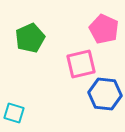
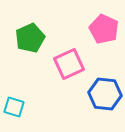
pink square: moved 12 px left; rotated 12 degrees counterclockwise
cyan square: moved 6 px up
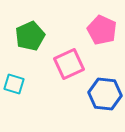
pink pentagon: moved 2 px left, 1 px down
green pentagon: moved 2 px up
cyan square: moved 23 px up
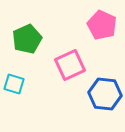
pink pentagon: moved 5 px up
green pentagon: moved 3 px left, 3 px down
pink square: moved 1 px right, 1 px down
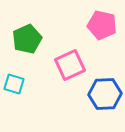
pink pentagon: rotated 12 degrees counterclockwise
blue hexagon: rotated 8 degrees counterclockwise
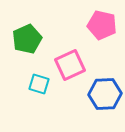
cyan square: moved 25 px right
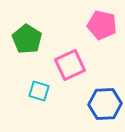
green pentagon: rotated 16 degrees counterclockwise
cyan square: moved 7 px down
blue hexagon: moved 10 px down
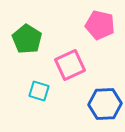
pink pentagon: moved 2 px left
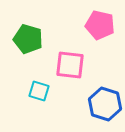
green pentagon: moved 1 px right; rotated 16 degrees counterclockwise
pink square: rotated 32 degrees clockwise
blue hexagon: rotated 20 degrees clockwise
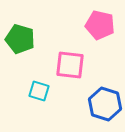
green pentagon: moved 8 px left
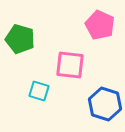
pink pentagon: rotated 12 degrees clockwise
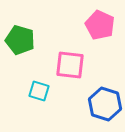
green pentagon: moved 1 px down
